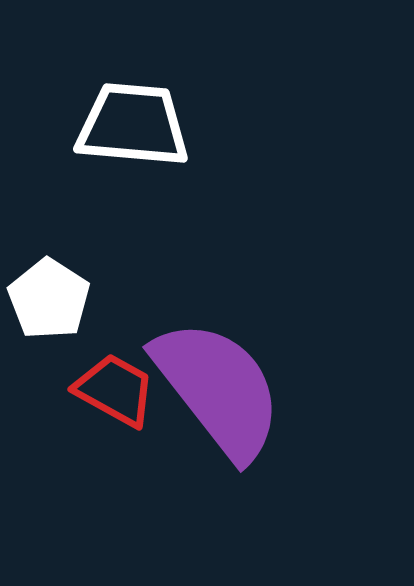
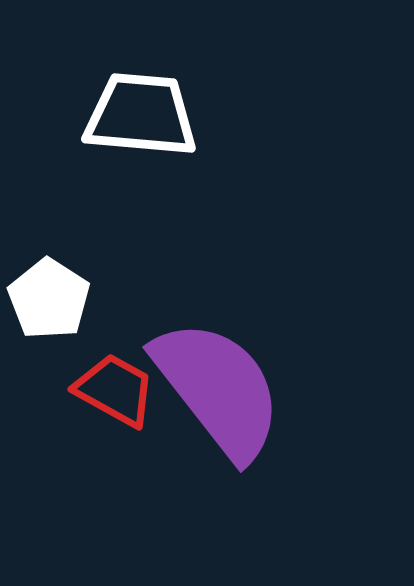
white trapezoid: moved 8 px right, 10 px up
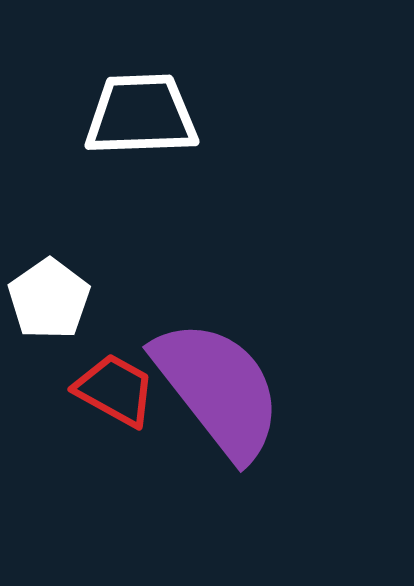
white trapezoid: rotated 7 degrees counterclockwise
white pentagon: rotated 4 degrees clockwise
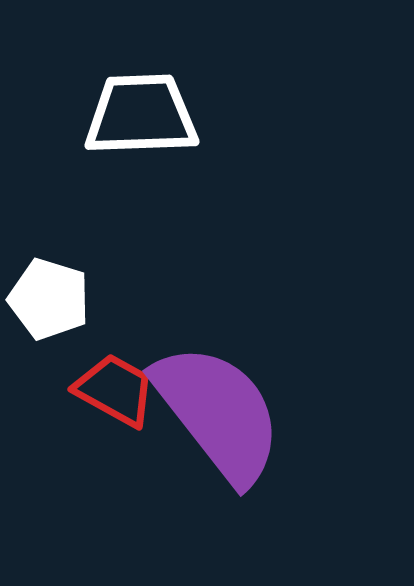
white pentagon: rotated 20 degrees counterclockwise
purple semicircle: moved 24 px down
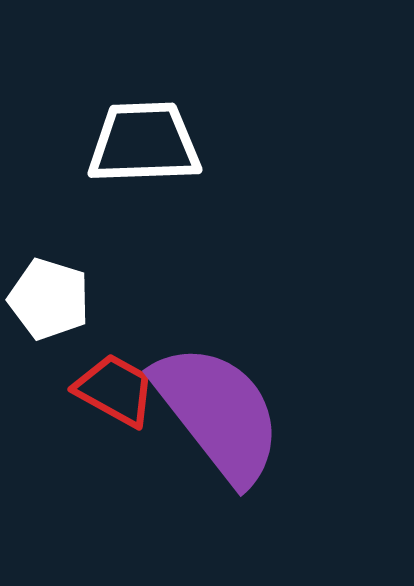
white trapezoid: moved 3 px right, 28 px down
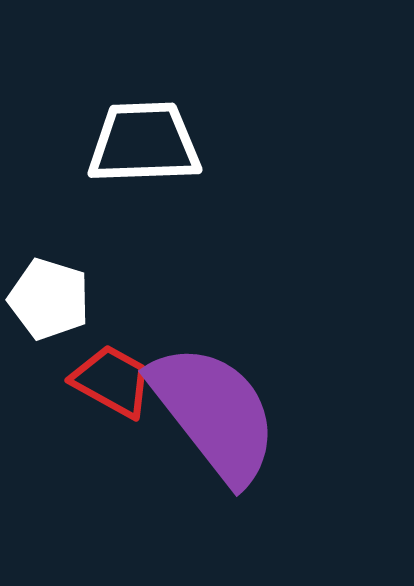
red trapezoid: moved 3 px left, 9 px up
purple semicircle: moved 4 px left
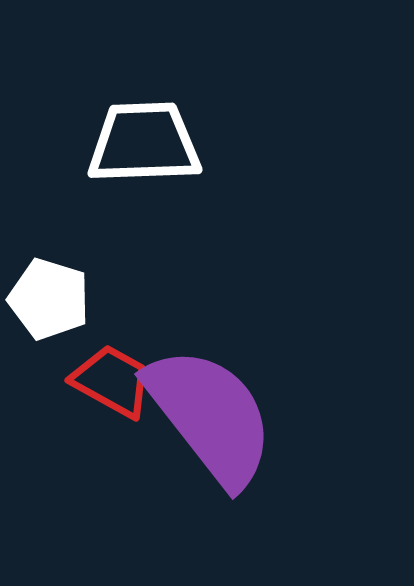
purple semicircle: moved 4 px left, 3 px down
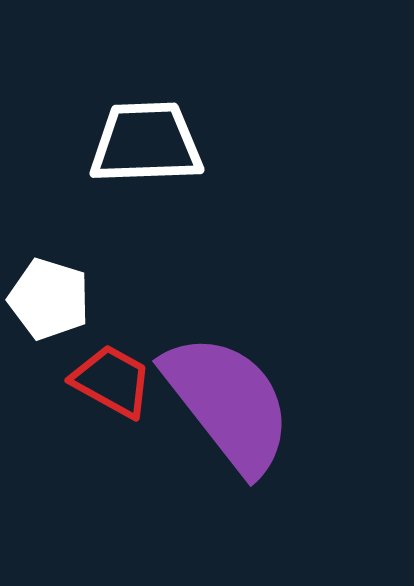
white trapezoid: moved 2 px right
purple semicircle: moved 18 px right, 13 px up
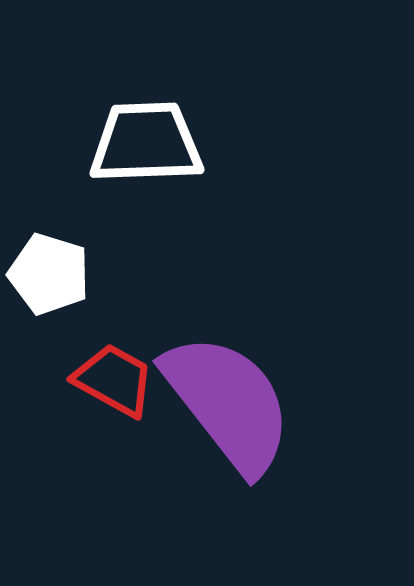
white pentagon: moved 25 px up
red trapezoid: moved 2 px right, 1 px up
